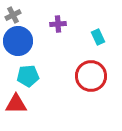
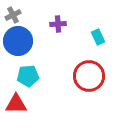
red circle: moved 2 px left
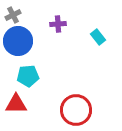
cyan rectangle: rotated 14 degrees counterclockwise
red circle: moved 13 px left, 34 px down
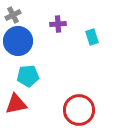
cyan rectangle: moved 6 px left; rotated 21 degrees clockwise
red triangle: rotated 10 degrees counterclockwise
red circle: moved 3 px right
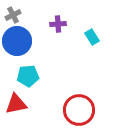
cyan rectangle: rotated 14 degrees counterclockwise
blue circle: moved 1 px left
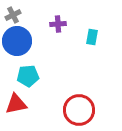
cyan rectangle: rotated 42 degrees clockwise
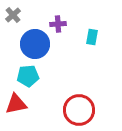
gray cross: rotated 14 degrees counterclockwise
blue circle: moved 18 px right, 3 px down
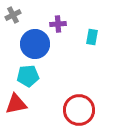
gray cross: rotated 14 degrees clockwise
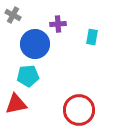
gray cross: rotated 35 degrees counterclockwise
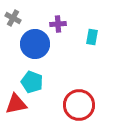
gray cross: moved 3 px down
cyan pentagon: moved 4 px right, 6 px down; rotated 25 degrees clockwise
red circle: moved 5 px up
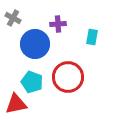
red circle: moved 11 px left, 28 px up
